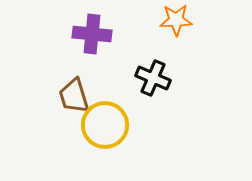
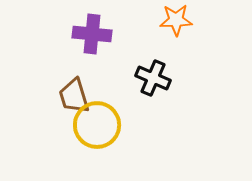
yellow circle: moved 8 px left
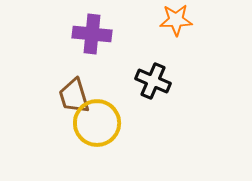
black cross: moved 3 px down
yellow circle: moved 2 px up
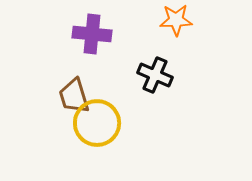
black cross: moved 2 px right, 6 px up
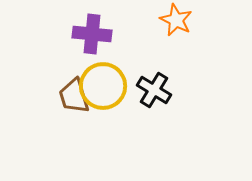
orange star: rotated 28 degrees clockwise
black cross: moved 1 px left, 15 px down; rotated 8 degrees clockwise
yellow circle: moved 6 px right, 37 px up
